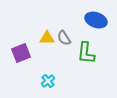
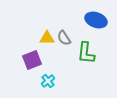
purple square: moved 11 px right, 7 px down
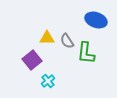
gray semicircle: moved 3 px right, 3 px down
purple square: rotated 18 degrees counterclockwise
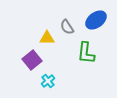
blue ellipse: rotated 55 degrees counterclockwise
gray semicircle: moved 14 px up
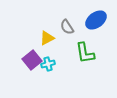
yellow triangle: rotated 28 degrees counterclockwise
green L-shape: moved 1 px left; rotated 15 degrees counterclockwise
cyan cross: moved 17 px up; rotated 24 degrees clockwise
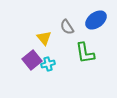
yellow triangle: moved 3 px left; rotated 42 degrees counterclockwise
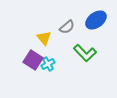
gray semicircle: rotated 98 degrees counterclockwise
green L-shape: rotated 35 degrees counterclockwise
purple square: moved 1 px right; rotated 18 degrees counterclockwise
cyan cross: rotated 16 degrees counterclockwise
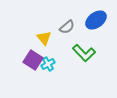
green L-shape: moved 1 px left
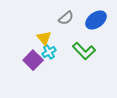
gray semicircle: moved 1 px left, 9 px up
green L-shape: moved 2 px up
purple square: rotated 12 degrees clockwise
cyan cross: moved 1 px right, 12 px up
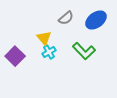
purple square: moved 18 px left, 4 px up
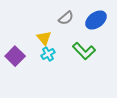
cyan cross: moved 1 px left, 2 px down
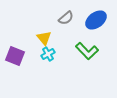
green L-shape: moved 3 px right
purple square: rotated 24 degrees counterclockwise
